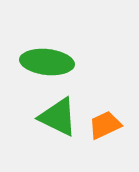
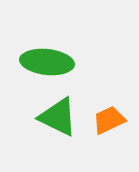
orange trapezoid: moved 4 px right, 5 px up
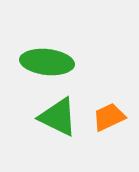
orange trapezoid: moved 3 px up
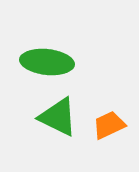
orange trapezoid: moved 8 px down
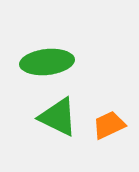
green ellipse: rotated 12 degrees counterclockwise
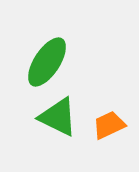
green ellipse: rotated 51 degrees counterclockwise
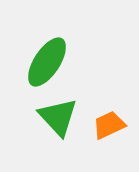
green triangle: rotated 21 degrees clockwise
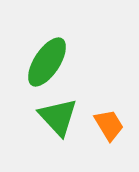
orange trapezoid: rotated 84 degrees clockwise
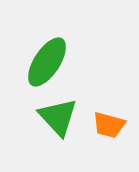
orange trapezoid: rotated 136 degrees clockwise
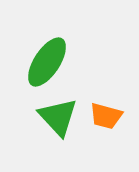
orange trapezoid: moved 3 px left, 9 px up
